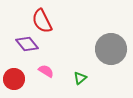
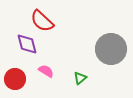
red semicircle: rotated 20 degrees counterclockwise
purple diamond: rotated 25 degrees clockwise
red circle: moved 1 px right
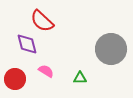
green triangle: rotated 40 degrees clockwise
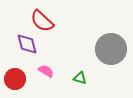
green triangle: rotated 16 degrees clockwise
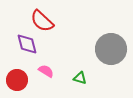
red circle: moved 2 px right, 1 px down
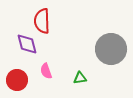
red semicircle: rotated 45 degrees clockwise
pink semicircle: rotated 140 degrees counterclockwise
green triangle: rotated 24 degrees counterclockwise
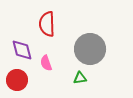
red semicircle: moved 5 px right, 3 px down
purple diamond: moved 5 px left, 6 px down
gray circle: moved 21 px left
pink semicircle: moved 8 px up
